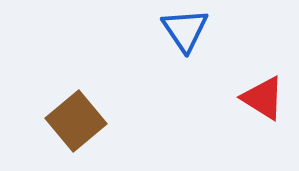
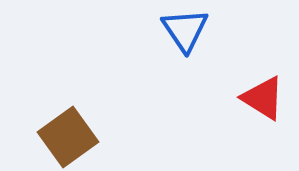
brown square: moved 8 px left, 16 px down; rotated 4 degrees clockwise
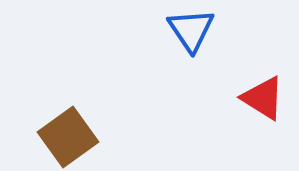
blue triangle: moved 6 px right
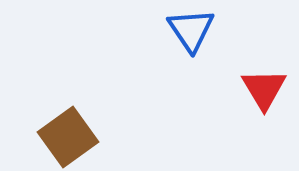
red triangle: moved 1 px right, 9 px up; rotated 27 degrees clockwise
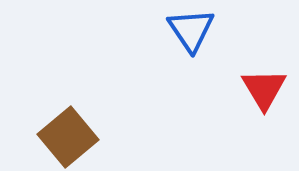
brown square: rotated 4 degrees counterclockwise
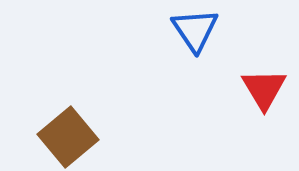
blue triangle: moved 4 px right
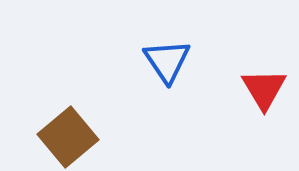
blue triangle: moved 28 px left, 31 px down
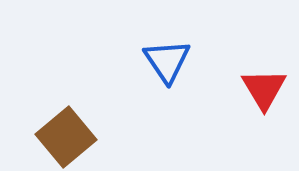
brown square: moved 2 px left
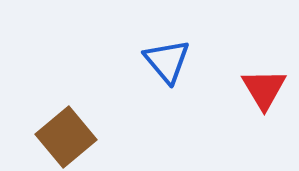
blue triangle: rotated 6 degrees counterclockwise
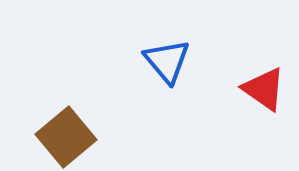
red triangle: rotated 24 degrees counterclockwise
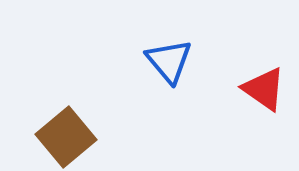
blue triangle: moved 2 px right
